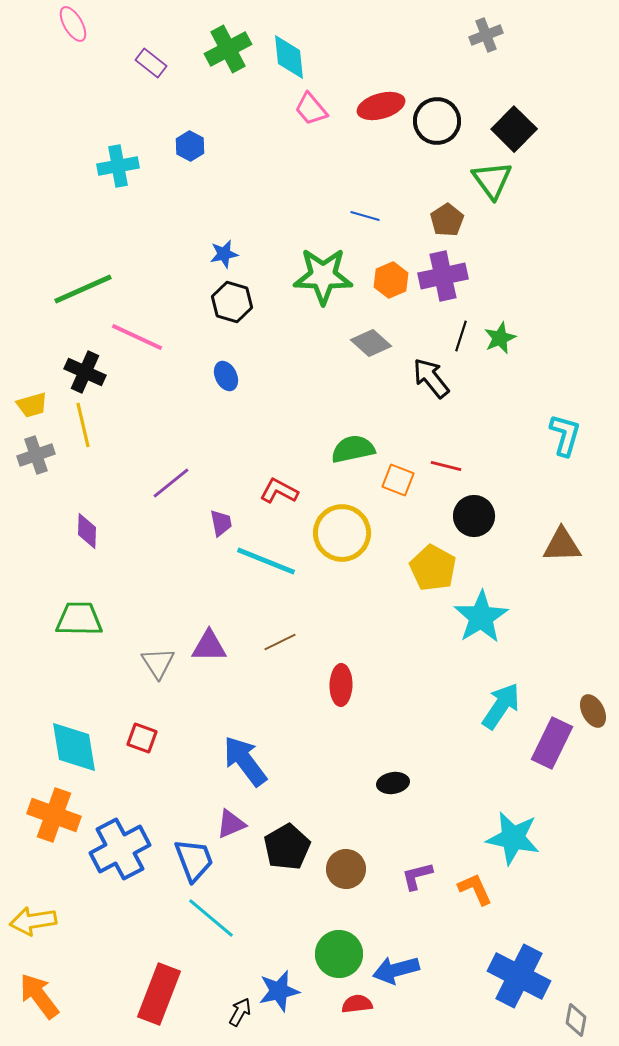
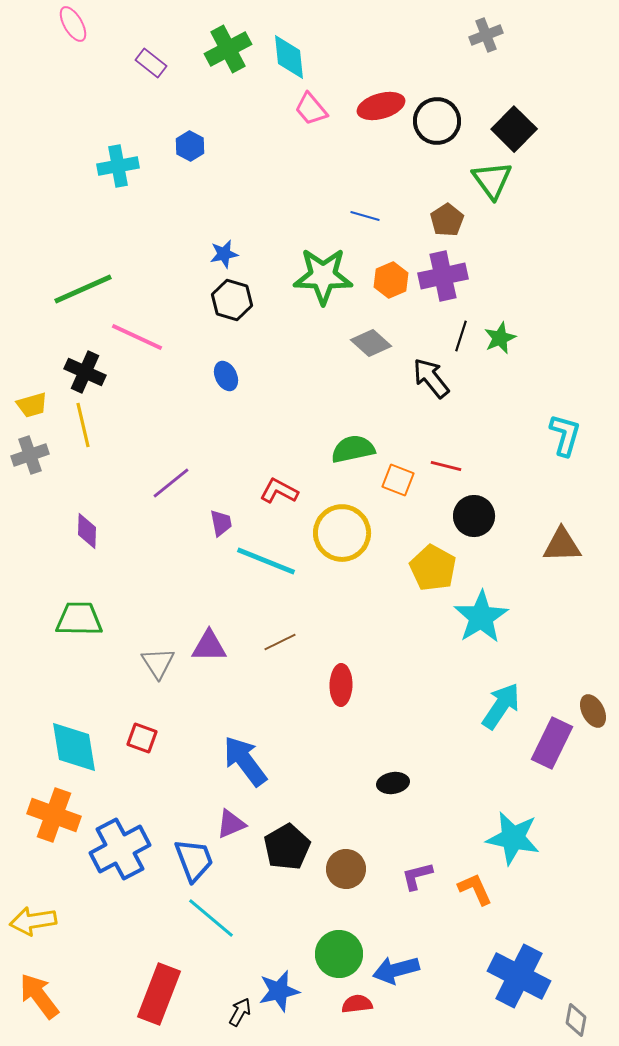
black hexagon at (232, 302): moved 2 px up
gray cross at (36, 455): moved 6 px left
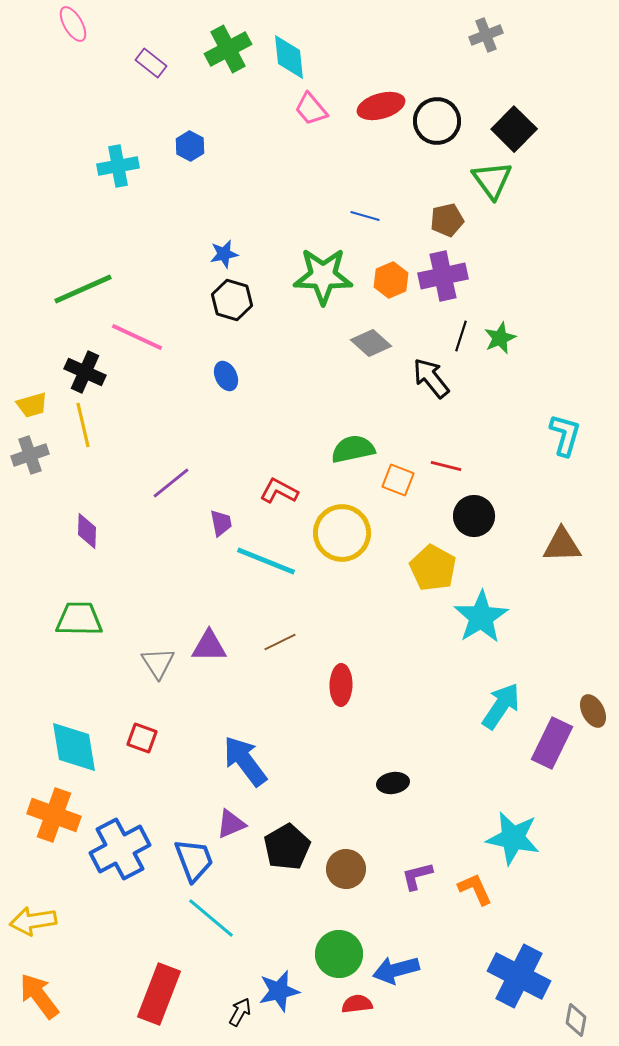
brown pentagon at (447, 220): rotated 20 degrees clockwise
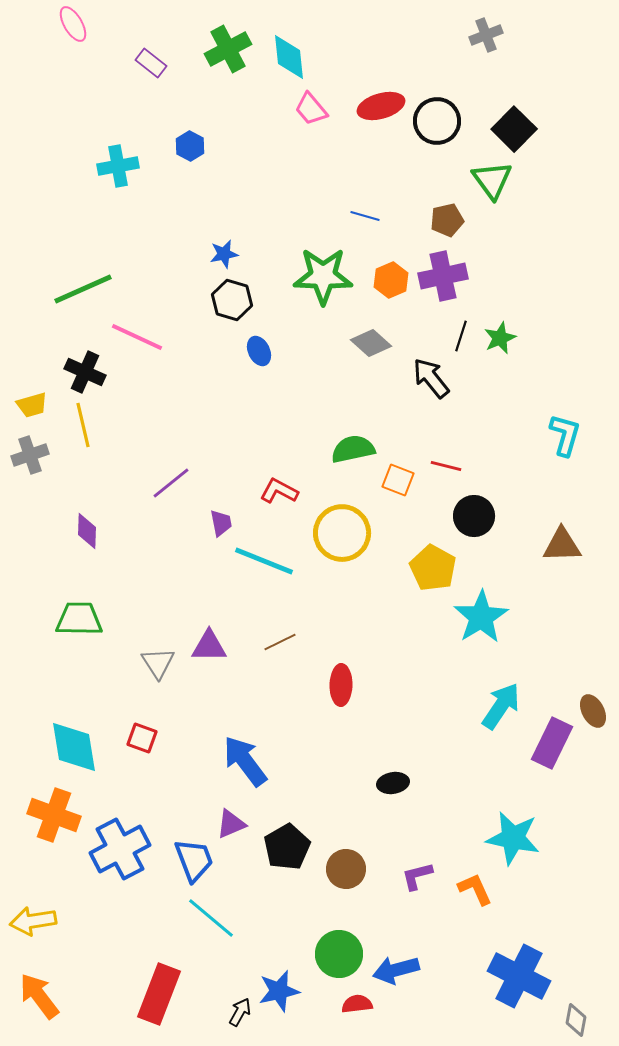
blue ellipse at (226, 376): moved 33 px right, 25 px up
cyan line at (266, 561): moved 2 px left
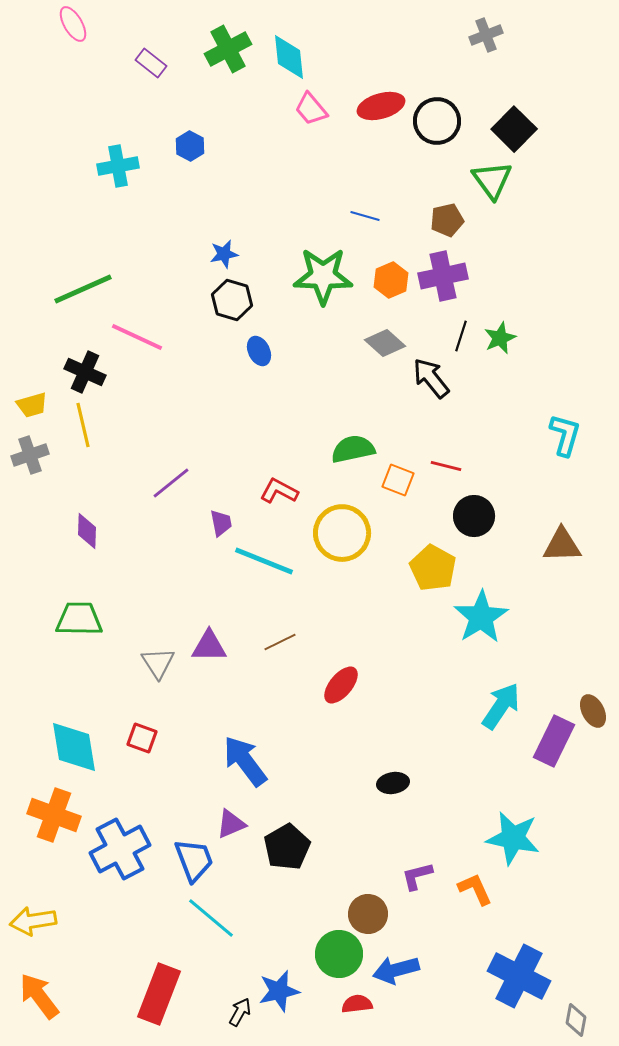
gray diamond at (371, 343): moved 14 px right
red ellipse at (341, 685): rotated 39 degrees clockwise
purple rectangle at (552, 743): moved 2 px right, 2 px up
brown circle at (346, 869): moved 22 px right, 45 px down
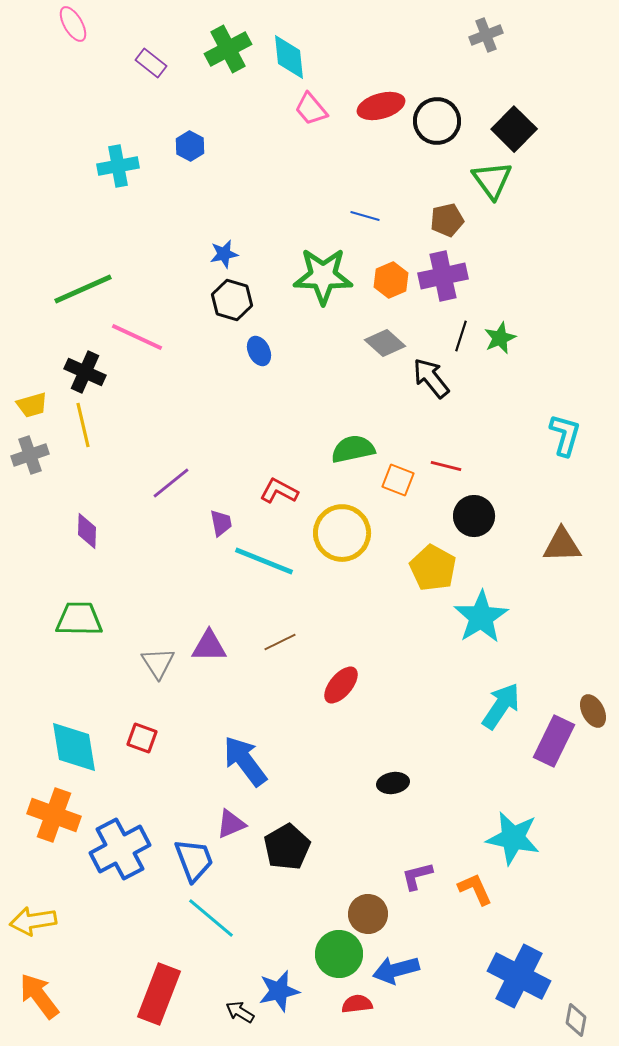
black arrow at (240, 1012): rotated 88 degrees counterclockwise
